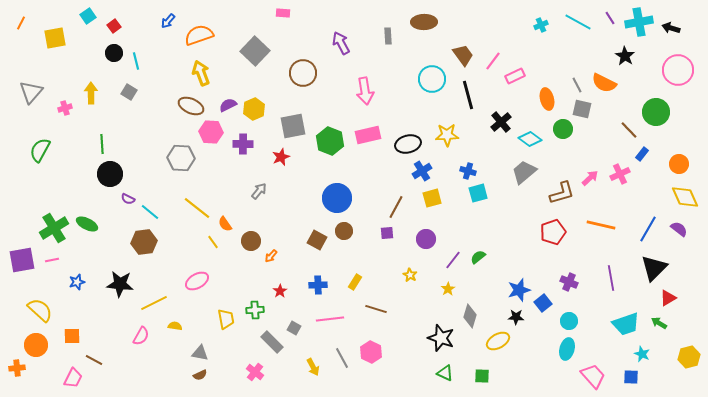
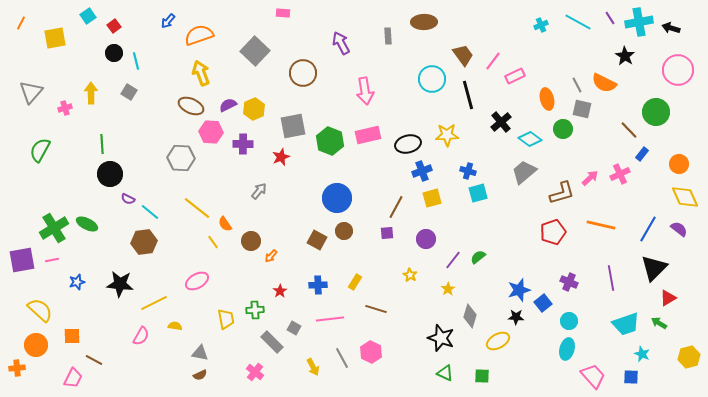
blue cross at (422, 171): rotated 12 degrees clockwise
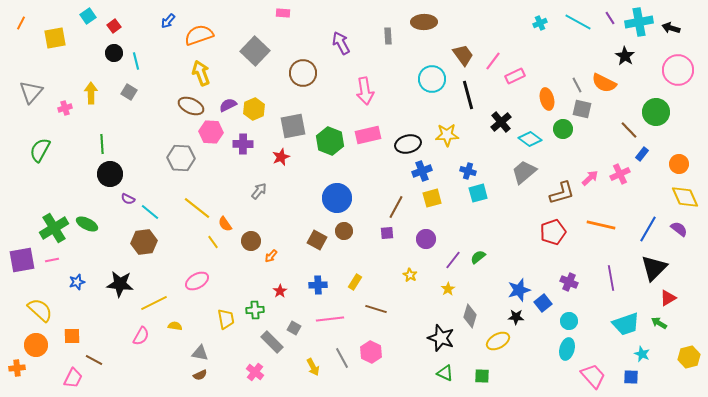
cyan cross at (541, 25): moved 1 px left, 2 px up
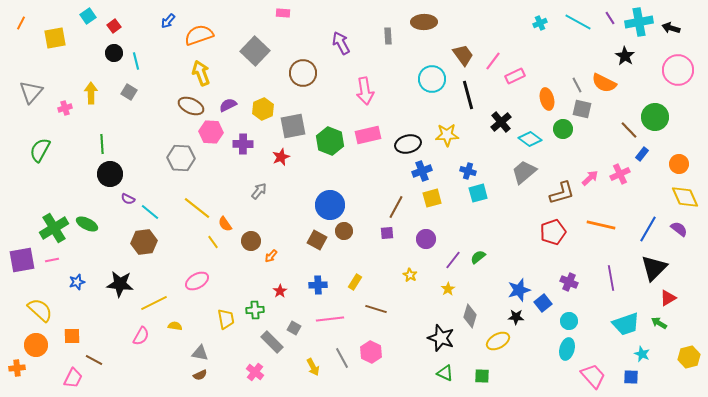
yellow hexagon at (254, 109): moved 9 px right
green circle at (656, 112): moved 1 px left, 5 px down
blue circle at (337, 198): moved 7 px left, 7 px down
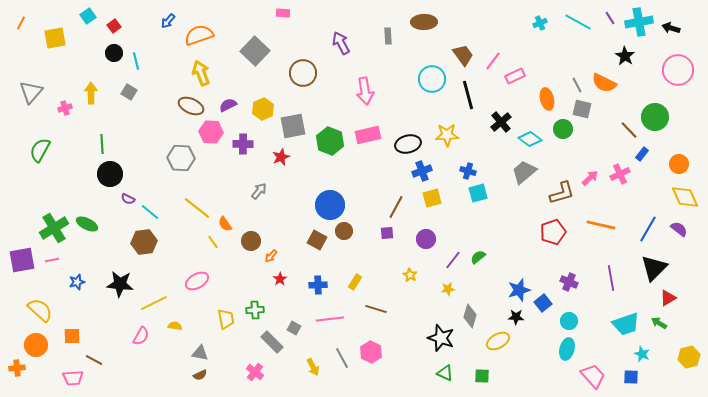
yellow star at (448, 289): rotated 24 degrees clockwise
red star at (280, 291): moved 12 px up
pink trapezoid at (73, 378): rotated 60 degrees clockwise
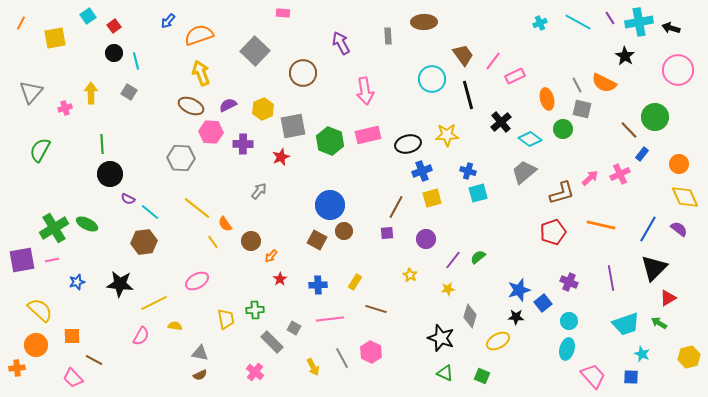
green square at (482, 376): rotated 21 degrees clockwise
pink trapezoid at (73, 378): rotated 50 degrees clockwise
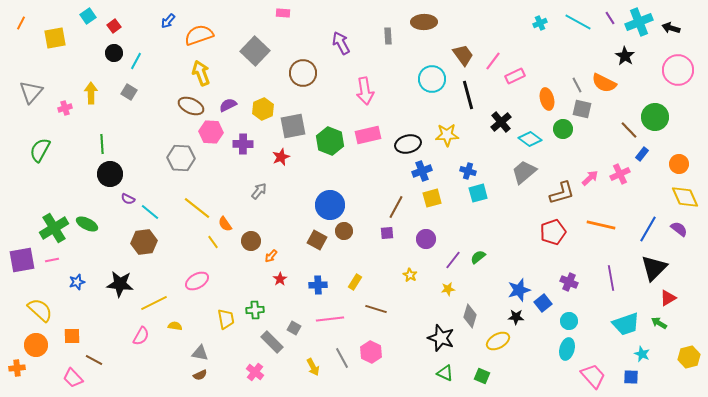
cyan cross at (639, 22): rotated 12 degrees counterclockwise
cyan line at (136, 61): rotated 42 degrees clockwise
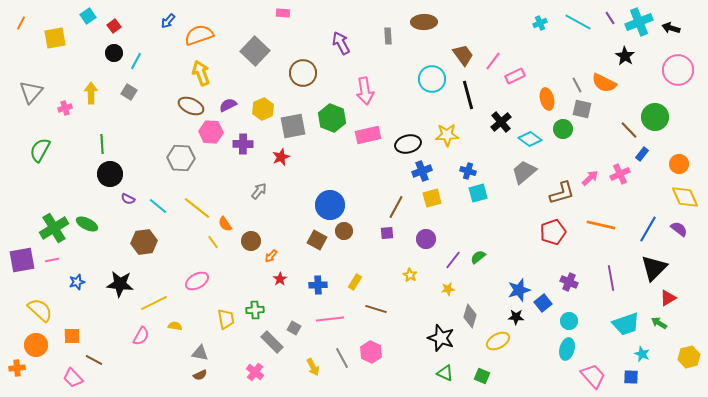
green hexagon at (330, 141): moved 2 px right, 23 px up
cyan line at (150, 212): moved 8 px right, 6 px up
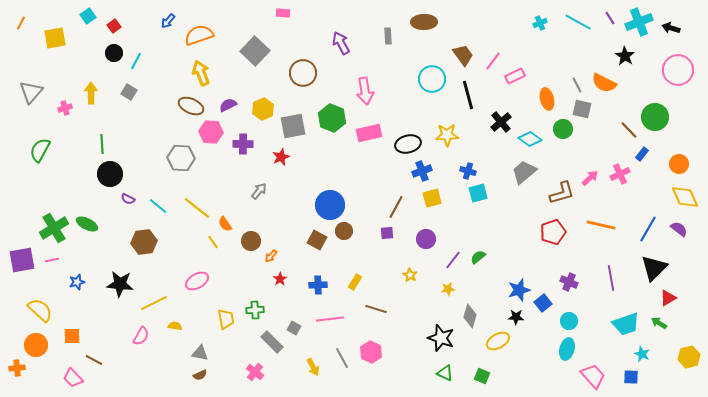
pink rectangle at (368, 135): moved 1 px right, 2 px up
